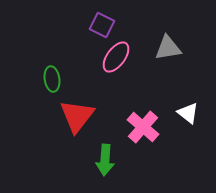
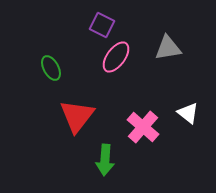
green ellipse: moved 1 px left, 11 px up; rotated 20 degrees counterclockwise
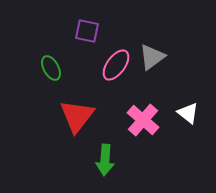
purple square: moved 15 px left, 6 px down; rotated 15 degrees counterclockwise
gray triangle: moved 16 px left, 9 px down; rotated 28 degrees counterclockwise
pink ellipse: moved 8 px down
pink cross: moved 7 px up
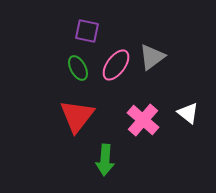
green ellipse: moved 27 px right
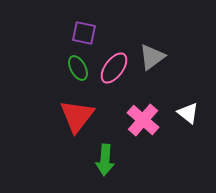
purple square: moved 3 px left, 2 px down
pink ellipse: moved 2 px left, 3 px down
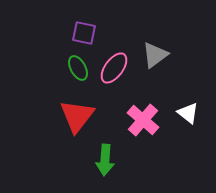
gray triangle: moved 3 px right, 2 px up
